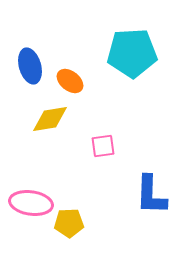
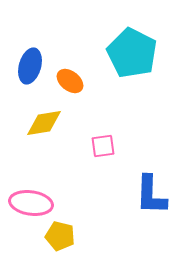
cyan pentagon: rotated 30 degrees clockwise
blue ellipse: rotated 32 degrees clockwise
yellow diamond: moved 6 px left, 4 px down
yellow pentagon: moved 9 px left, 13 px down; rotated 16 degrees clockwise
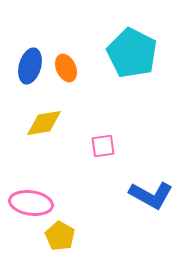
orange ellipse: moved 4 px left, 13 px up; rotated 28 degrees clockwise
blue L-shape: rotated 63 degrees counterclockwise
yellow pentagon: rotated 16 degrees clockwise
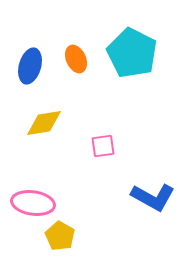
orange ellipse: moved 10 px right, 9 px up
blue L-shape: moved 2 px right, 2 px down
pink ellipse: moved 2 px right
